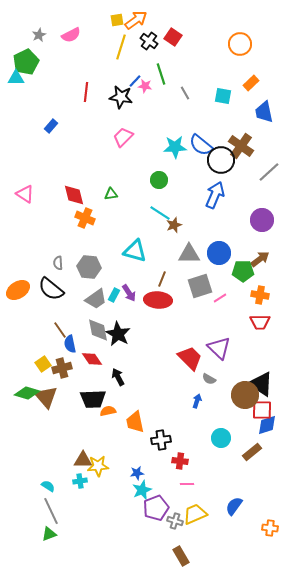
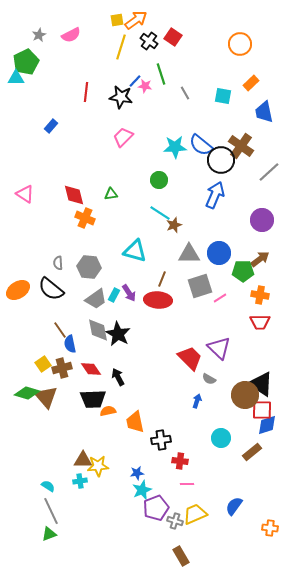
red diamond at (92, 359): moved 1 px left, 10 px down
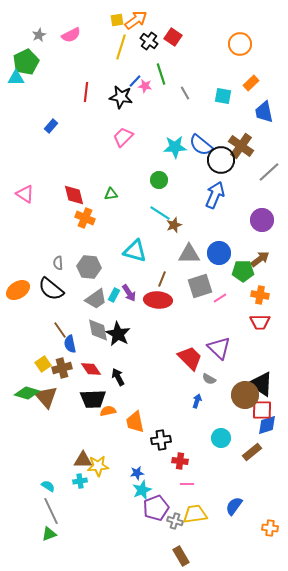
yellow trapezoid at (195, 514): rotated 15 degrees clockwise
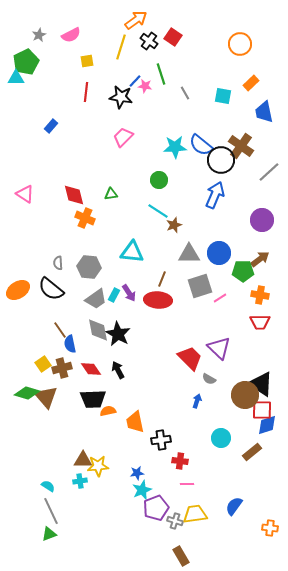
yellow square at (117, 20): moved 30 px left, 41 px down
cyan line at (160, 213): moved 2 px left, 2 px up
cyan triangle at (135, 251): moved 3 px left, 1 px down; rotated 10 degrees counterclockwise
black arrow at (118, 377): moved 7 px up
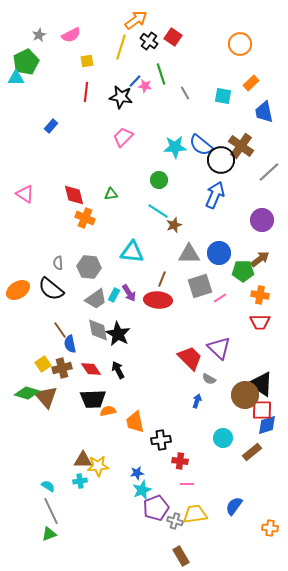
cyan circle at (221, 438): moved 2 px right
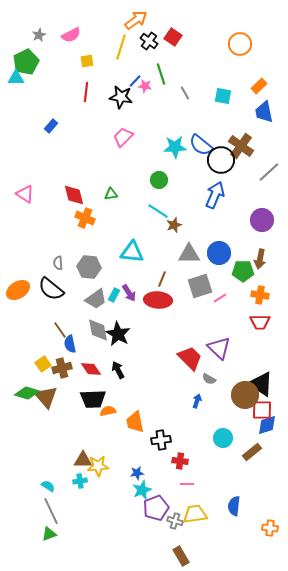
orange rectangle at (251, 83): moved 8 px right, 3 px down
brown arrow at (260, 259): rotated 138 degrees clockwise
blue semicircle at (234, 506): rotated 30 degrees counterclockwise
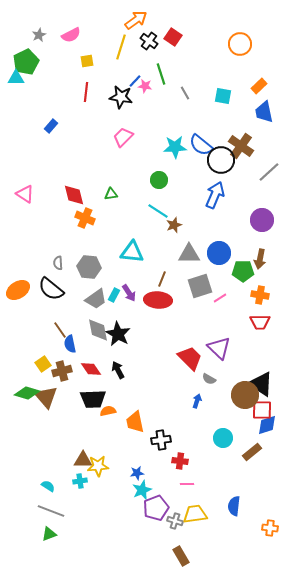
brown cross at (62, 368): moved 3 px down
gray line at (51, 511): rotated 44 degrees counterclockwise
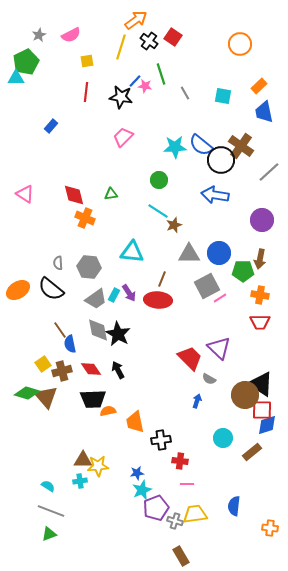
blue arrow at (215, 195): rotated 104 degrees counterclockwise
gray square at (200, 286): moved 7 px right; rotated 10 degrees counterclockwise
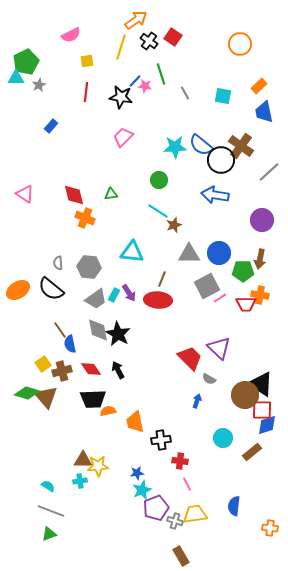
gray star at (39, 35): moved 50 px down
red trapezoid at (260, 322): moved 14 px left, 18 px up
pink line at (187, 484): rotated 64 degrees clockwise
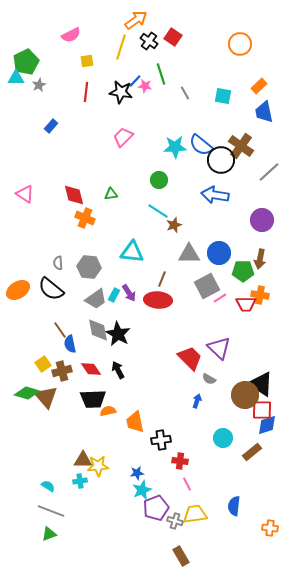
black star at (121, 97): moved 5 px up
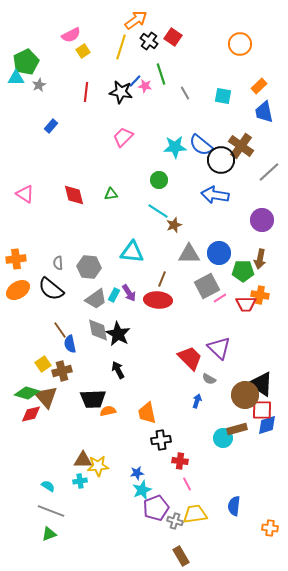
yellow square at (87, 61): moved 4 px left, 10 px up; rotated 24 degrees counterclockwise
orange cross at (85, 218): moved 69 px left, 41 px down; rotated 30 degrees counterclockwise
red diamond at (91, 369): moved 60 px left, 45 px down; rotated 70 degrees counterclockwise
orange trapezoid at (135, 422): moved 12 px right, 9 px up
brown rectangle at (252, 452): moved 15 px left, 23 px up; rotated 24 degrees clockwise
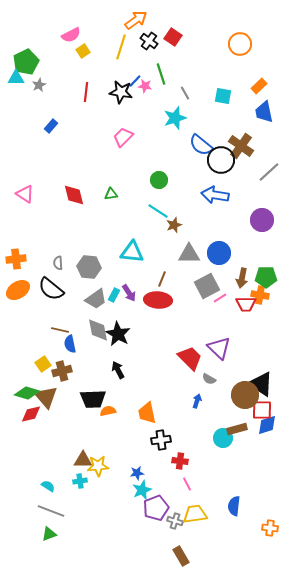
cyan star at (175, 147): moved 29 px up; rotated 15 degrees counterclockwise
brown arrow at (260, 259): moved 18 px left, 19 px down
green pentagon at (243, 271): moved 23 px right, 6 px down
brown line at (60, 330): rotated 42 degrees counterclockwise
